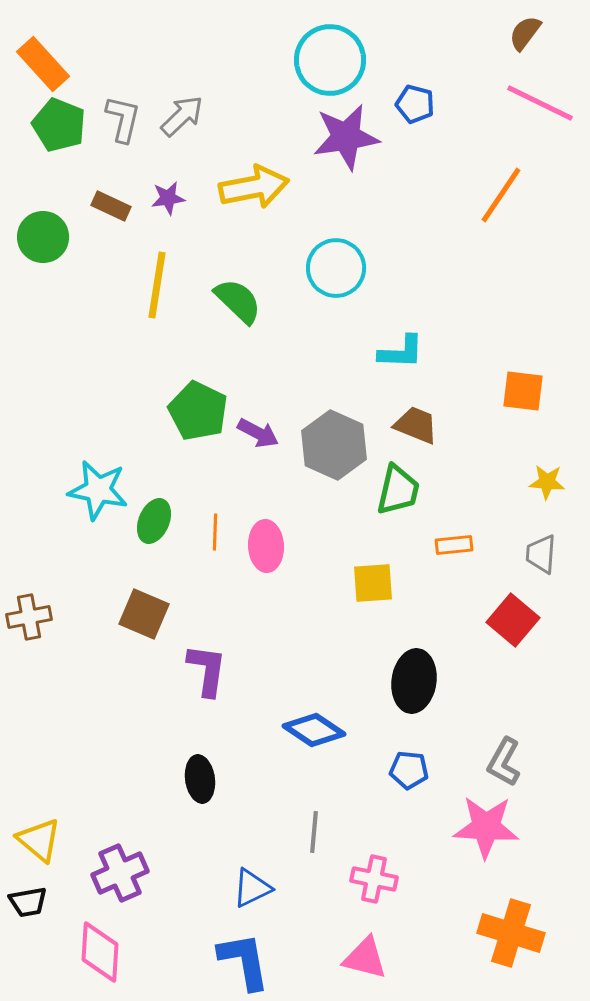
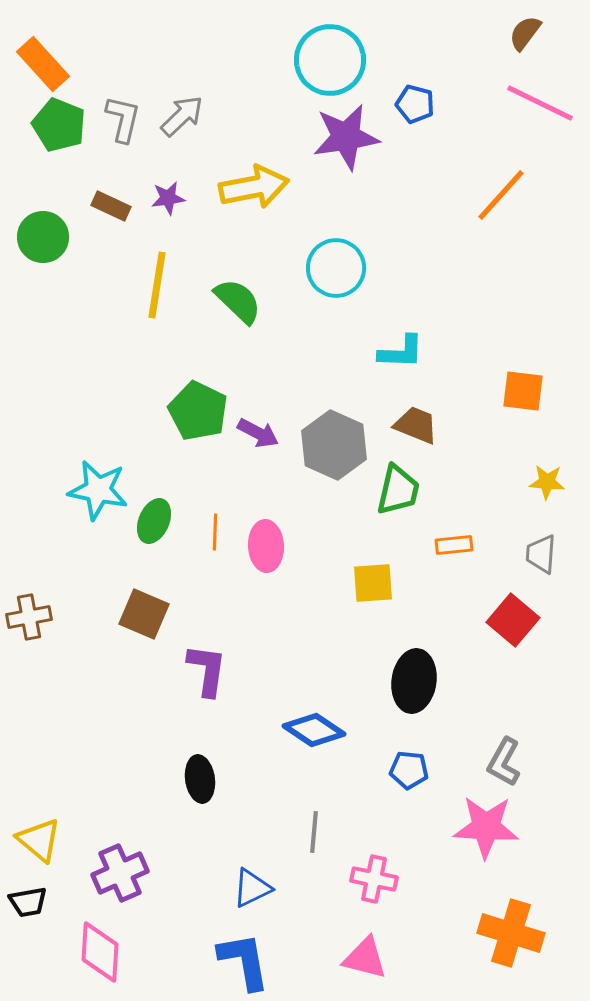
orange line at (501, 195): rotated 8 degrees clockwise
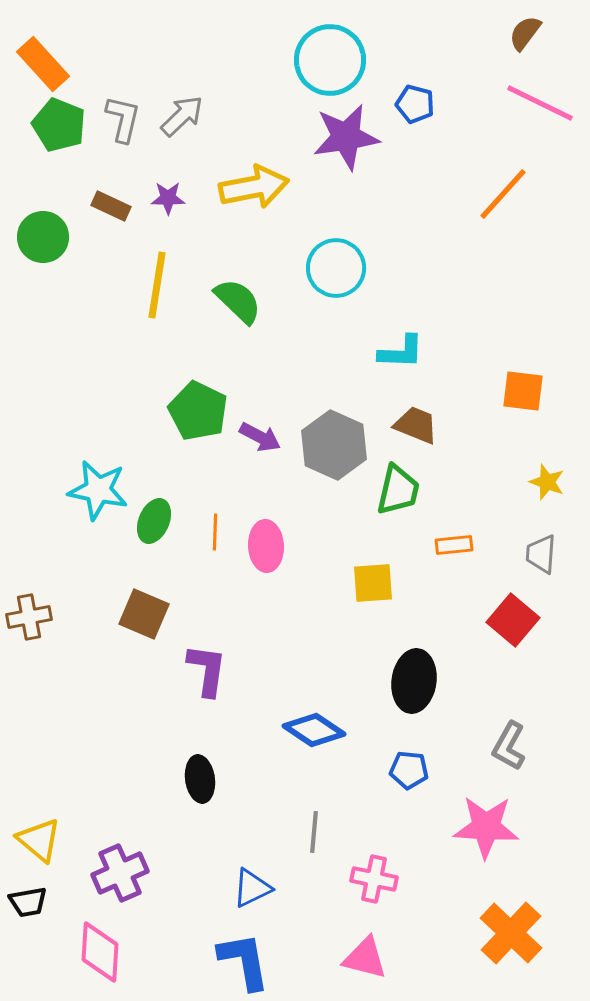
orange line at (501, 195): moved 2 px right, 1 px up
purple star at (168, 198): rotated 8 degrees clockwise
purple arrow at (258, 433): moved 2 px right, 4 px down
yellow star at (547, 482): rotated 15 degrees clockwise
gray L-shape at (504, 762): moved 5 px right, 16 px up
orange cross at (511, 933): rotated 26 degrees clockwise
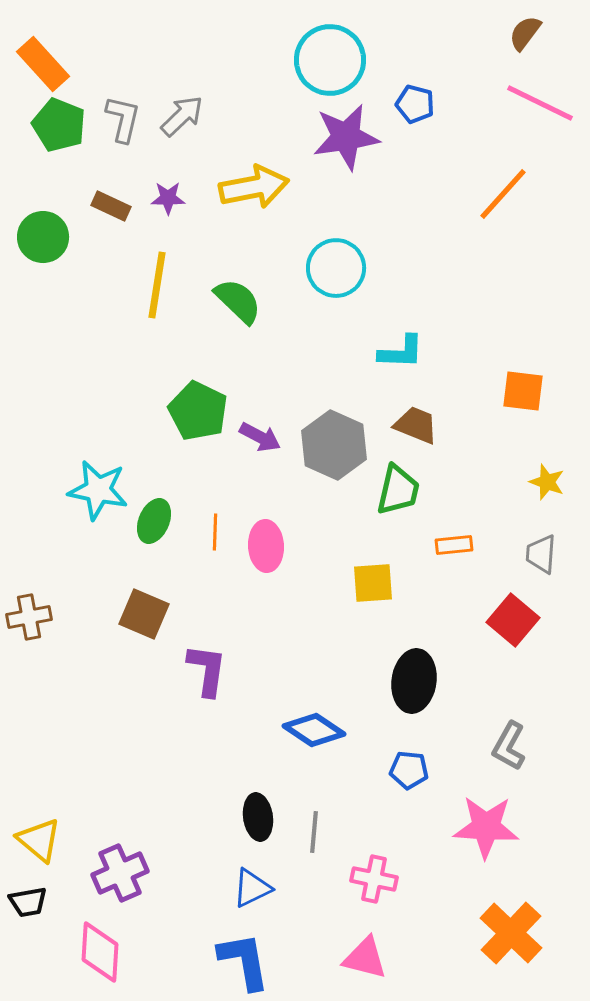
black ellipse at (200, 779): moved 58 px right, 38 px down
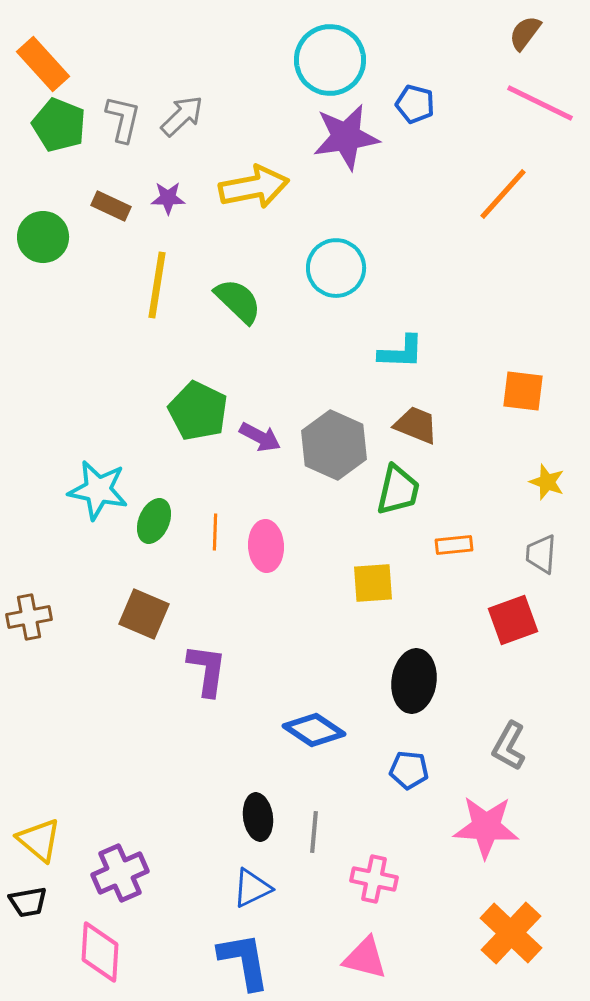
red square at (513, 620): rotated 30 degrees clockwise
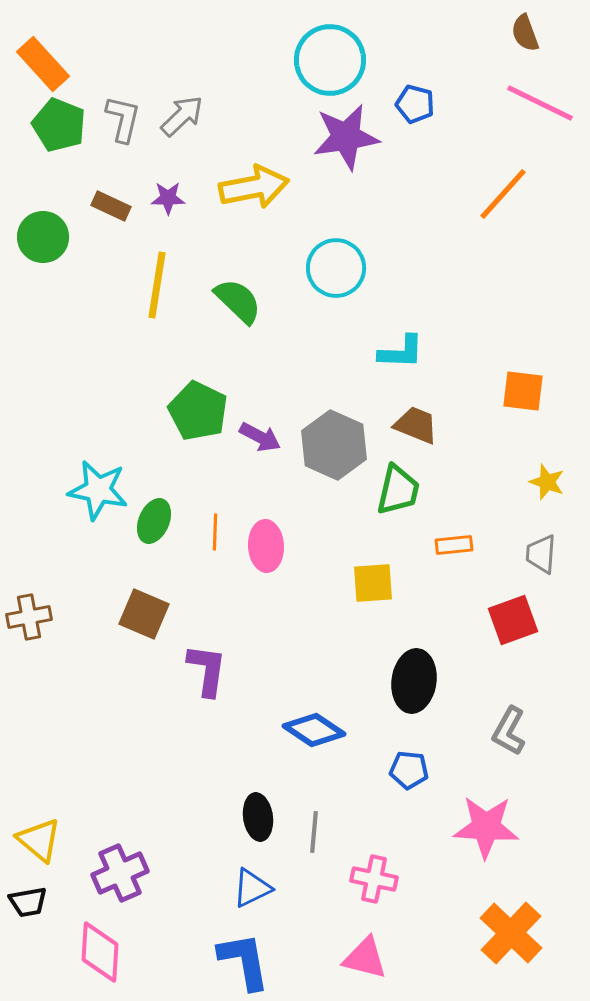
brown semicircle at (525, 33): rotated 57 degrees counterclockwise
gray L-shape at (509, 746): moved 15 px up
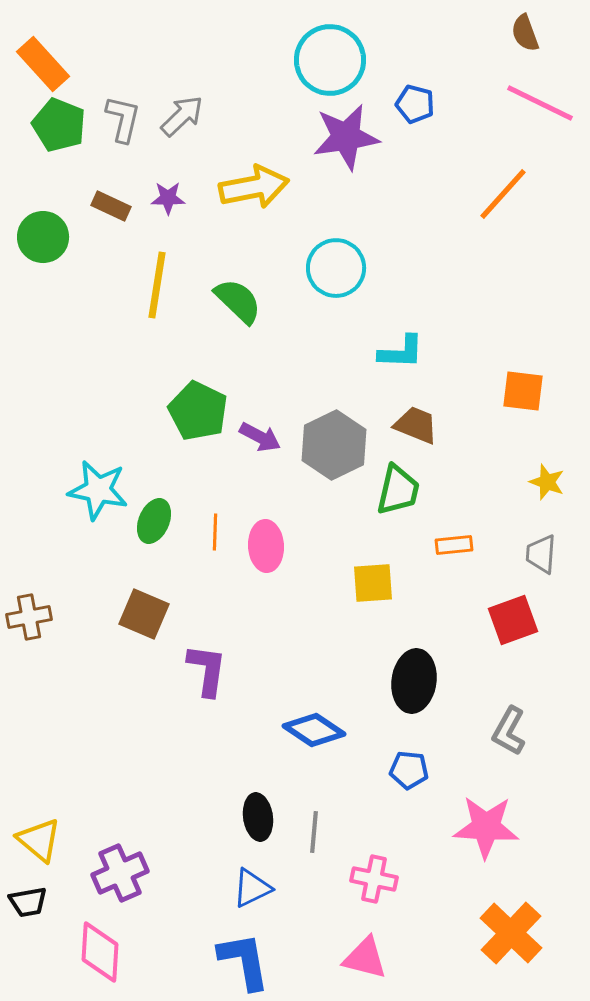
gray hexagon at (334, 445): rotated 10 degrees clockwise
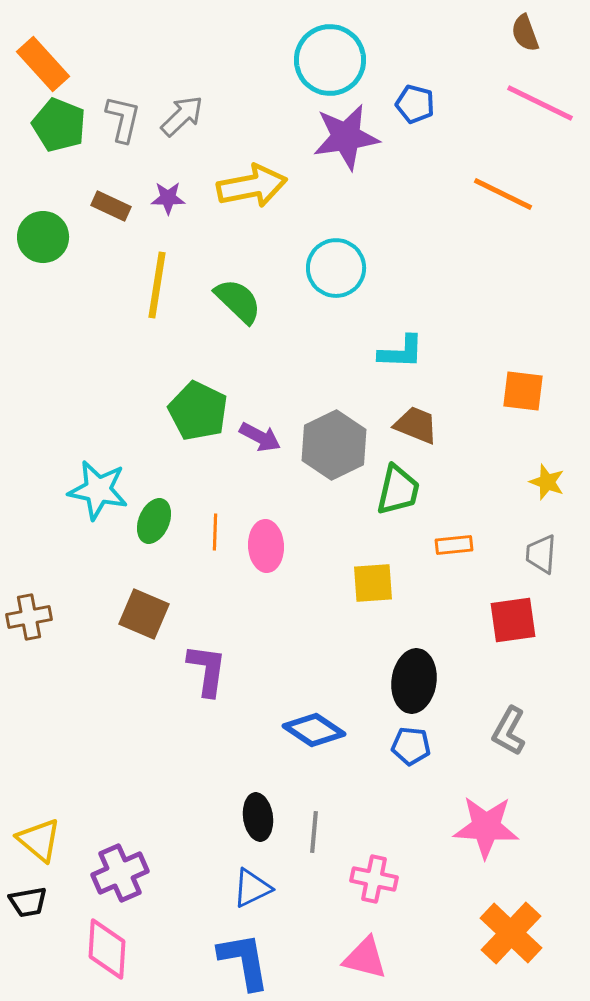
yellow arrow at (254, 187): moved 2 px left, 1 px up
orange line at (503, 194): rotated 74 degrees clockwise
red square at (513, 620): rotated 12 degrees clockwise
blue pentagon at (409, 770): moved 2 px right, 24 px up
pink diamond at (100, 952): moved 7 px right, 3 px up
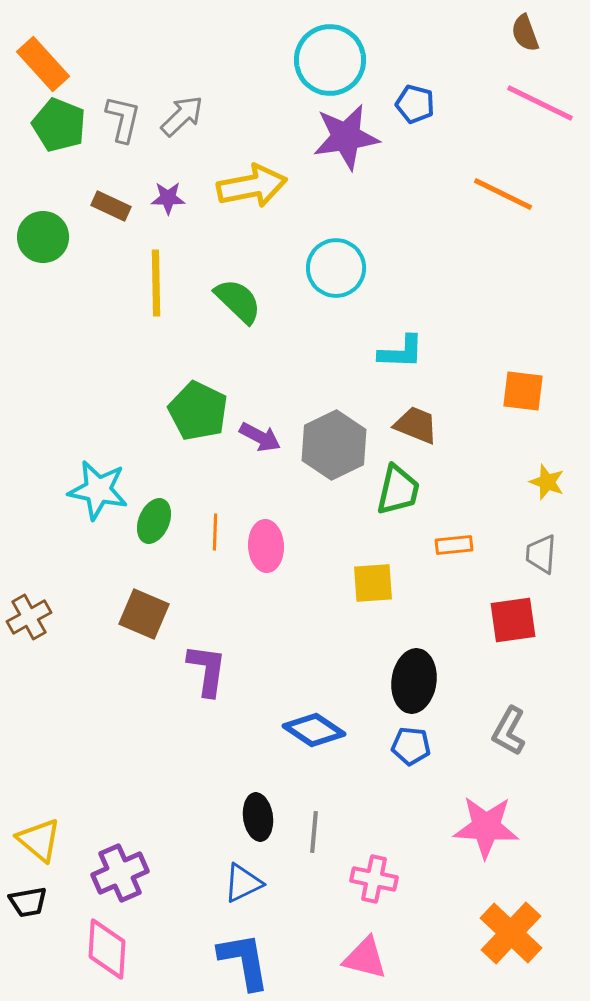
yellow line at (157, 285): moved 1 px left, 2 px up; rotated 10 degrees counterclockwise
brown cross at (29, 617): rotated 18 degrees counterclockwise
blue triangle at (252, 888): moved 9 px left, 5 px up
